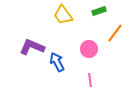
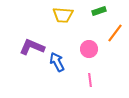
yellow trapezoid: rotated 50 degrees counterclockwise
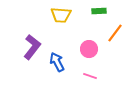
green rectangle: rotated 16 degrees clockwise
yellow trapezoid: moved 2 px left
purple L-shape: rotated 105 degrees clockwise
pink line: moved 4 px up; rotated 64 degrees counterclockwise
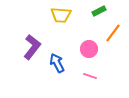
green rectangle: rotated 24 degrees counterclockwise
orange line: moved 2 px left
blue arrow: moved 1 px down
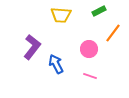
blue arrow: moved 1 px left, 1 px down
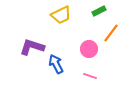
yellow trapezoid: rotated 30 degrees counterclockwise
orange line: moved 2 px left
purple L-shape: rotated 110 degrees counterclockwise
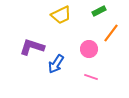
blue arrow: rotated 120 degrees counterclockwise
pink line: moved 1 px right, 1 px down
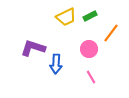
green rectangle: moved 9 px left, 5 px down
yellow trapezoid: moved 5 px right, 2 px down
purple L-shape: moved 1 px right, 1 px down
blue arrow: rotated 30 degrees counterclockwise
pink line: rotated 40 degrees clockwise
